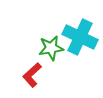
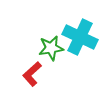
red L-shape: moved 1 px up
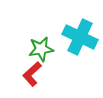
green star: moved 10 px left, 1 px down
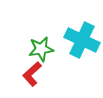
cyan cross: moved 2 px right, 3 px down
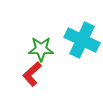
green star: rotated 10 degrees clockwise
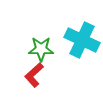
red L-shape: moved 2 px right, 1 px down
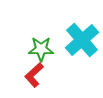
cyan cross: rotated 24 degrees clockwise
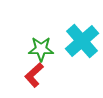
cyan cross: moved 1 px down
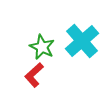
green star: moved 1 px right, 2 px up; rotated 25 degrees clockwise
